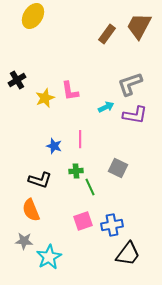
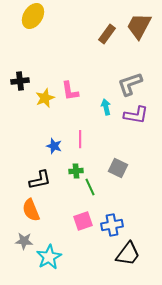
black cross: moved 3 px right, 1 px down; rotated 24 degrees clockwise
cyan arrow: rotated 77 degrees counterclockwise
purple L-shape: moved 1 px right
black L-shape: rotated 30 degrees counterclockwise
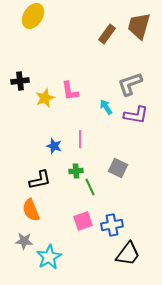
brown trapezoid: rotated 12 degrees counterclockwise
cyan arrow: rotated 21 degrees counterclockwise
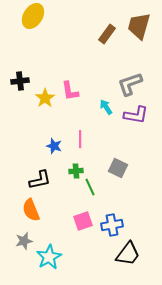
yellow star: rotated 12 degrees counterclockwise
gray star: rotated 18 degrees counterclockwise
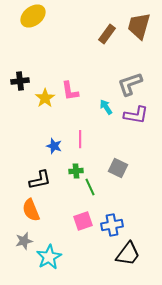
yellow ellipse: rotated 20 degrees clockwise
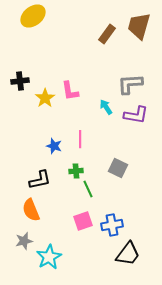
gray L-shape: rotated 16 degrees clockwise
green line: moved 2 px left, 2 px down
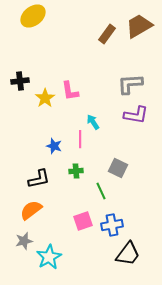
brown trapezoid: rotated 44 degrees clockwise
cyan arrow: moved 13 px left, 15 px down
black L-shape: moved 1 px left, 1 px up
green line: moved 13 px right, 2 px down
orange semicircle: rotated 75 degrees clockwise
